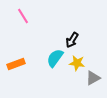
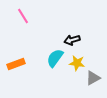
black arrow: rotated 42 degrees clockwise
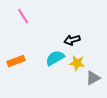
cyan semicircle: rotated 24 degrees clockwise
orange rectangle: moved 3 px up
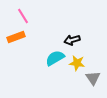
orange rectangle: moved 24 px up
gray triangle: rotated 35 degrees counterclockwise
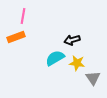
pink line: rotated 42 degrees clockwise
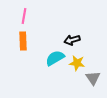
pink line: moved 1 px right
orange rectangle: moved 7 px right, 4 px down; rotated 72 degrees counterclockwise
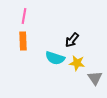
black arrow: rotated 35 degrees counterclockwise
cyan semicircle: rotated 132 degrees counterclockwise
gray triangle: moved 2 px right
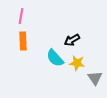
pink line: moved 3 px left
black arrow: rotated 21 degrees clockwise
cyan semicircle: rotated 30 degrees clockwise
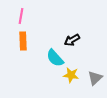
yellow star: moved 6 px left, 12 px down
gray triangle: rotated 21 degrees clockwise
